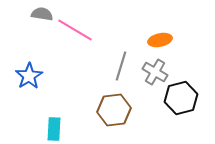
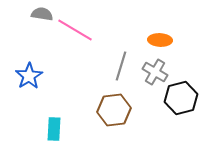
orange ellipse: rotated 15 degrees clockwise
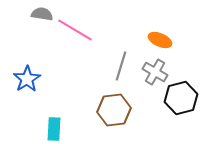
orange ellipse: rotated 20 degrees clockwise
blue star: moved 2 px left, 3 px down
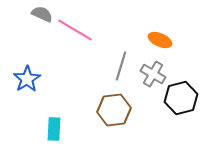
gray semicircle: rotated 15 degrees clockwise
gray cross: moved 2 px left, 2 px down
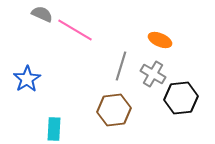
black hexagon: rotated 8 degrees clockwise
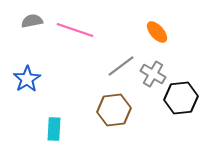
gray semicircle: moved 10 px left, 7 px down; rotated 35 degrees counterclockwise
pink line: rotated 12 degrees counterclockwise
orange ellipse: moved 3 px left, 8 px up; rotated 25 degrees clockwise
gray line: rotated 36 degrees clockwise
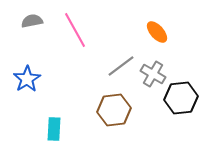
pink line: rotated 42 degrees clockwise
